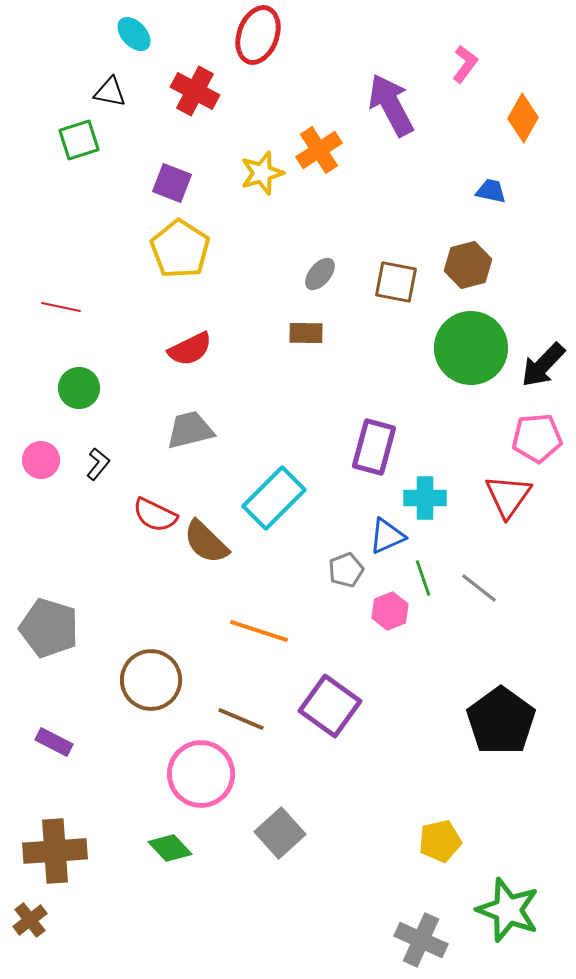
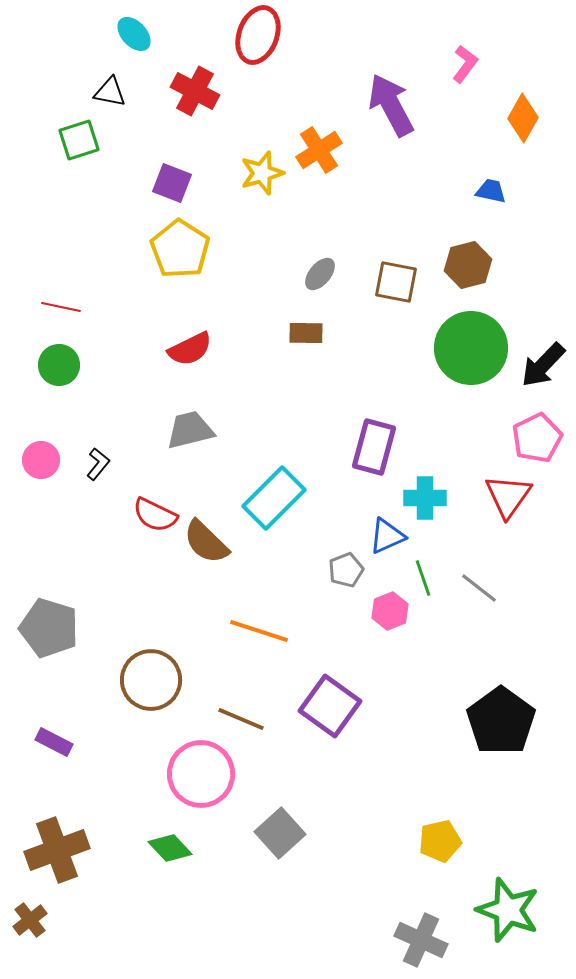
green circle at (79, 388): moved 20 px left, 23 px up
pink pentagon at (537, 438): rotated 21 degrees counterclockwise
brown cross at (55, 851): moved 2 px right, 1 px up; rotated 16 degrees counterclockwise
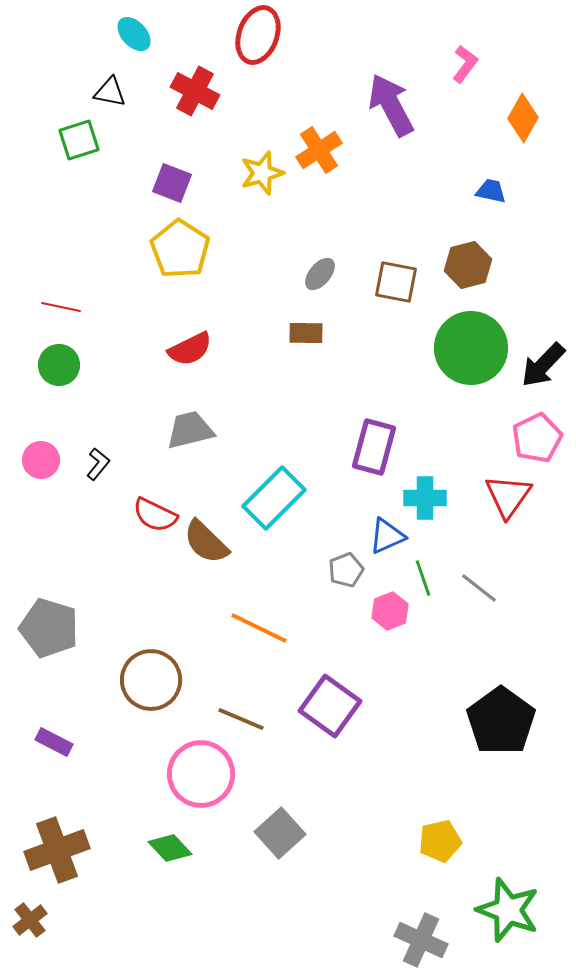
orange line at (259, 631): moved 3 px up; rotated 8 degrees clockwise
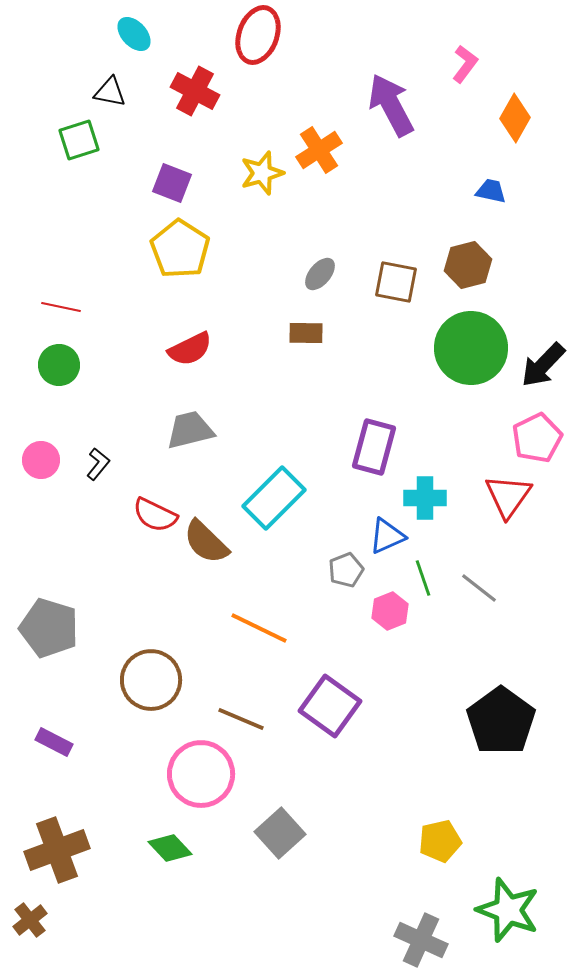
orange diamond at (523, 118): moved 8 px left
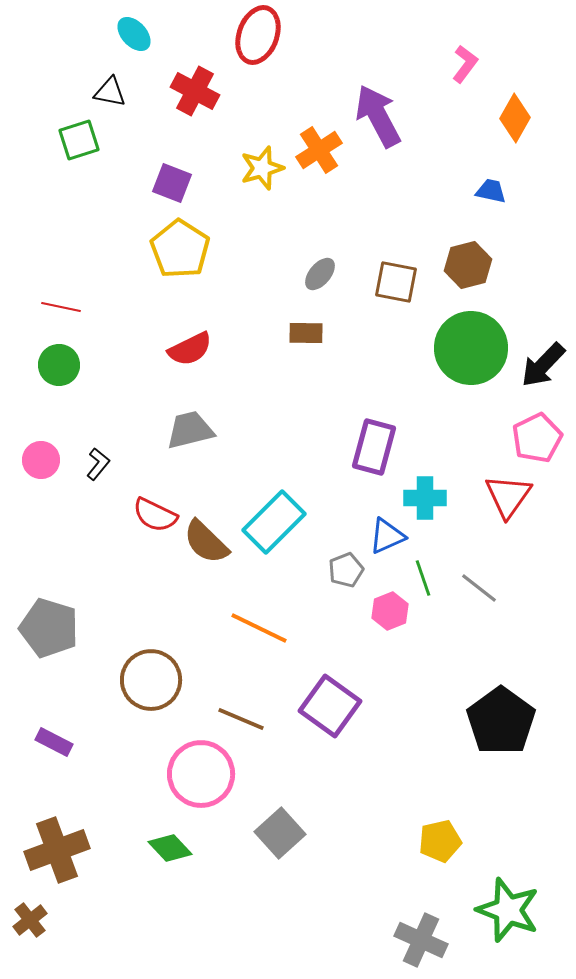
purple arrow at (391, 105): moved 13 px left, 11 px down
yellow star at (262, 173): moved 5 px up
cyan rectangle at (274, 498): moved 24 px down
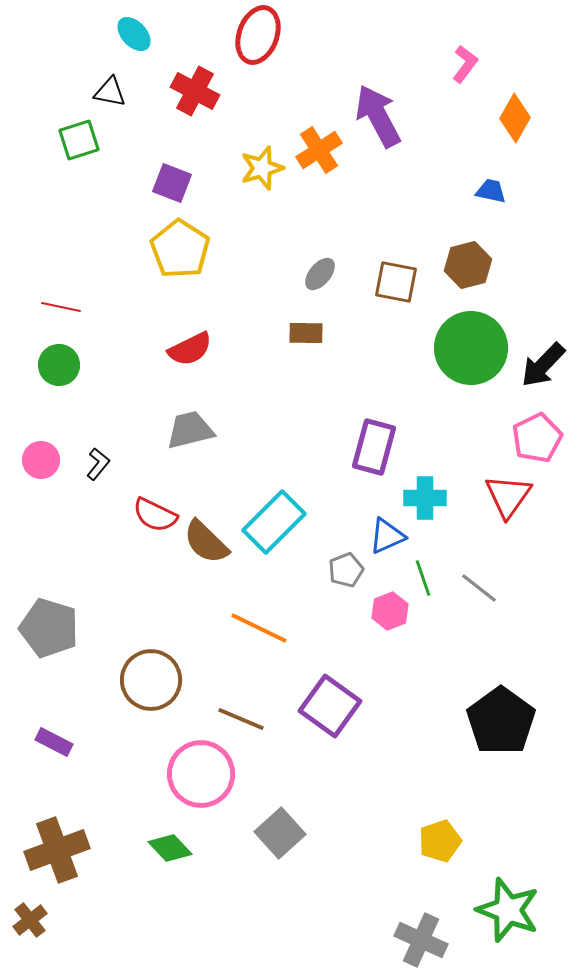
yellow pentagon at (440, 841): rotated 6 degrees counterclockwise
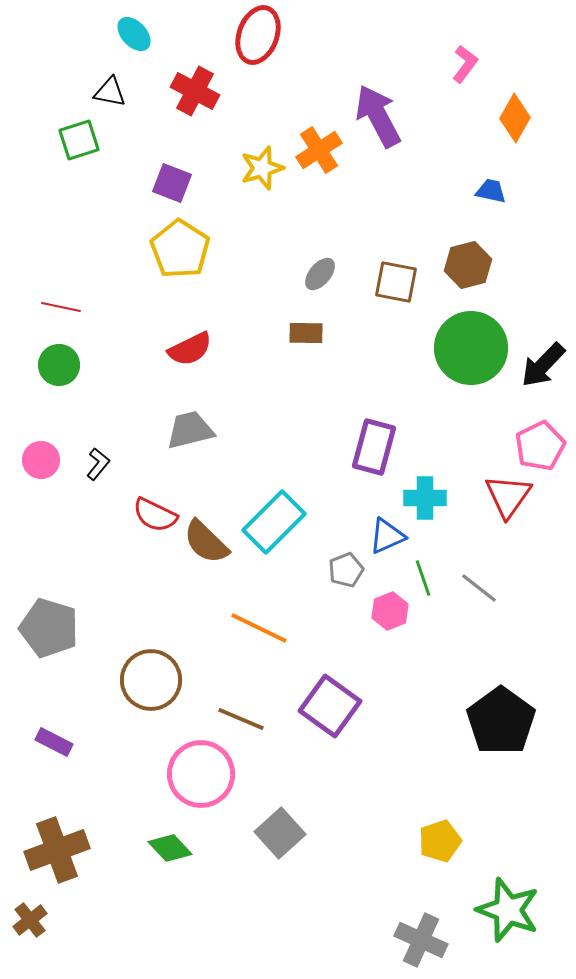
pink pentagon at (537, 438): moved 3 px right, 8 px down
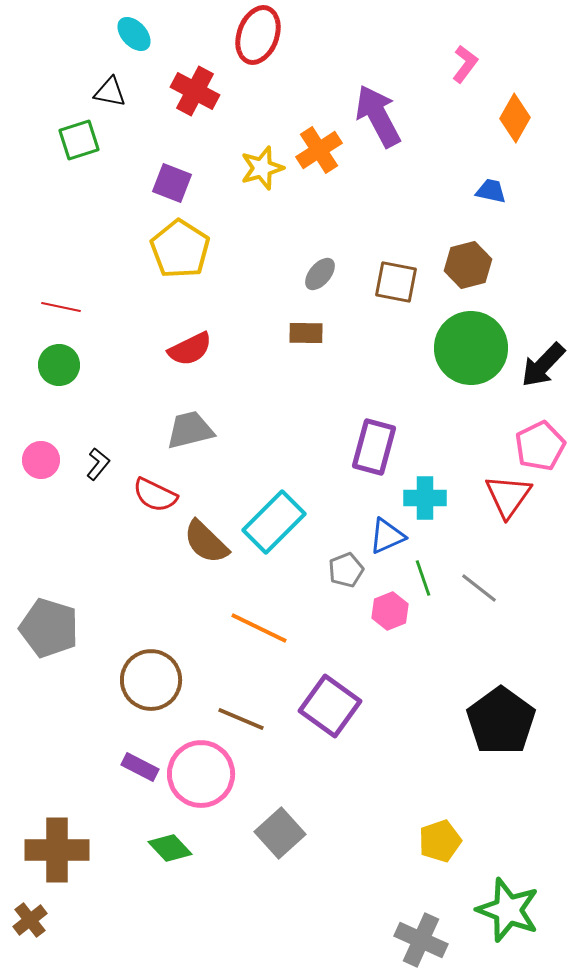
red semicircle at (155, 515): moved 20 px up
purple rectangle at (54, 742): moved 86 px right, 25 px down
brown cross at (57, 850): rotated 20 degrees clockwise
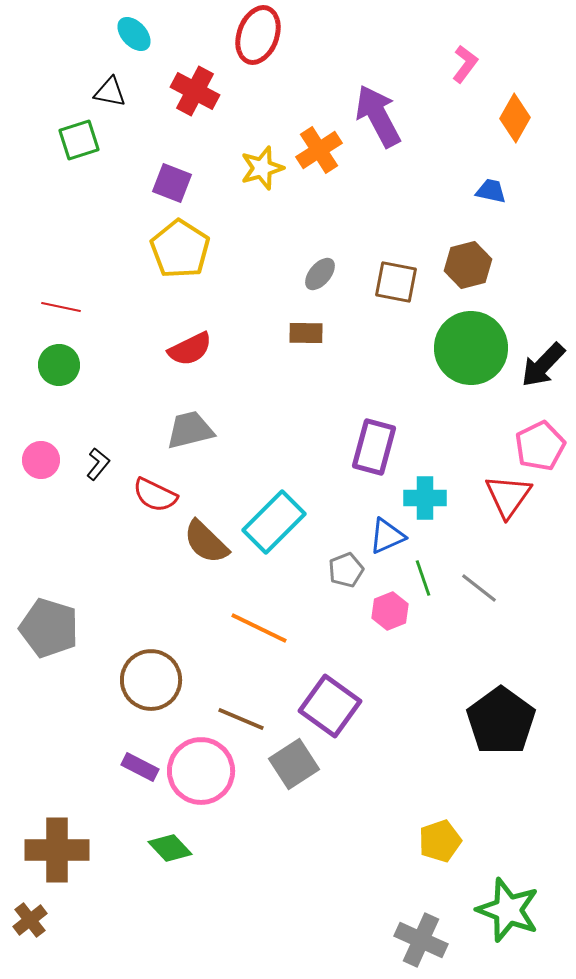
pink circle at (201, 774): moved 3 px up
gray square at (280, 833): moved 14 px right, 69 px up; rotated 9 degrees clockwise
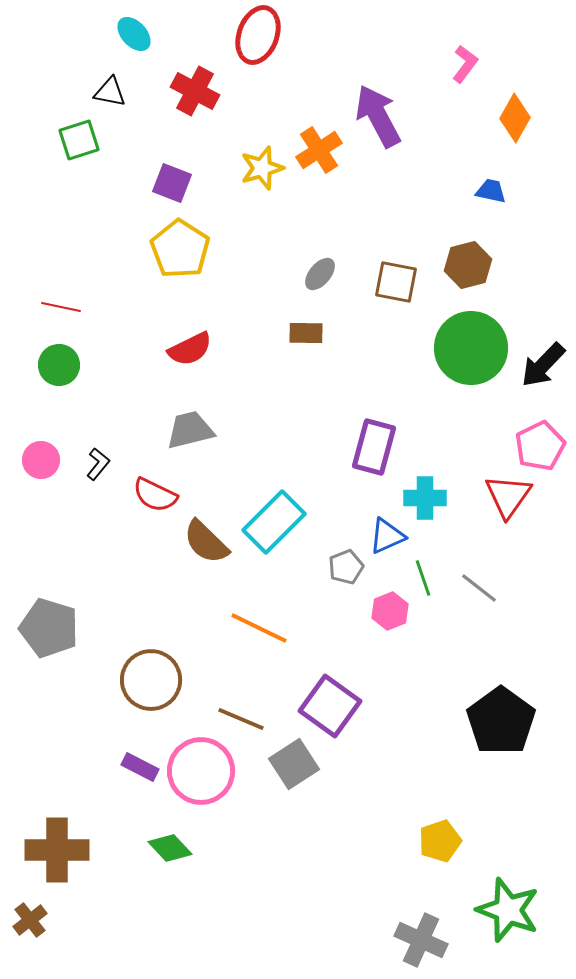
gray pentagon at (346, 570): moved 3 px up
